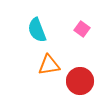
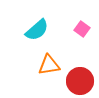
cyan semicircle: rotated 110 degrees counterclockwise
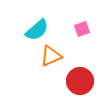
pink square: rotated 35 degrees clockwise
orange triangle: moved 2 px right, 9 px up; rotated 15 degrees counterclockwise
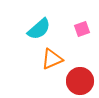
cyan semicircle: moved 2 px right, 1 px up
orange triangle: moved 1 px right, 3 px down
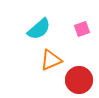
orange triangle: moved 1 px left, 1 px down
red circle: moved 1 px left, 1 px up
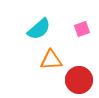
orange triangle: rotated 20 degrees clockwise
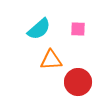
pink square: moved 4 px left; rotated 21 degrees clockwise
red circle: moved 1 px left, 2 px down
